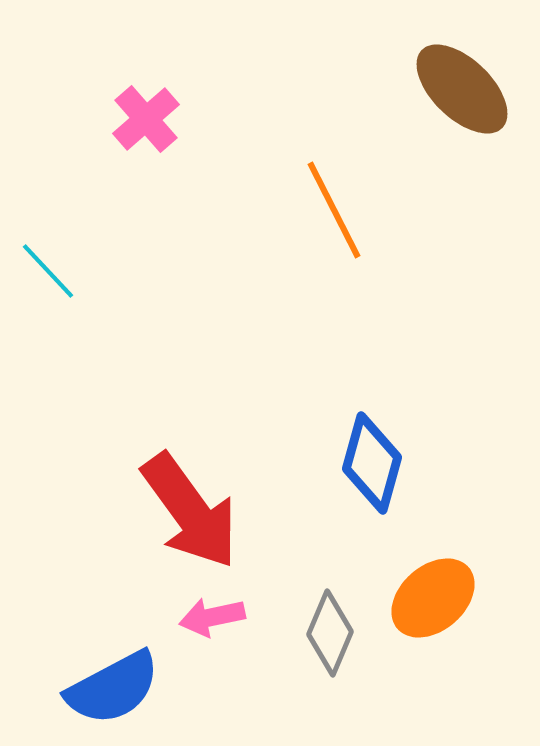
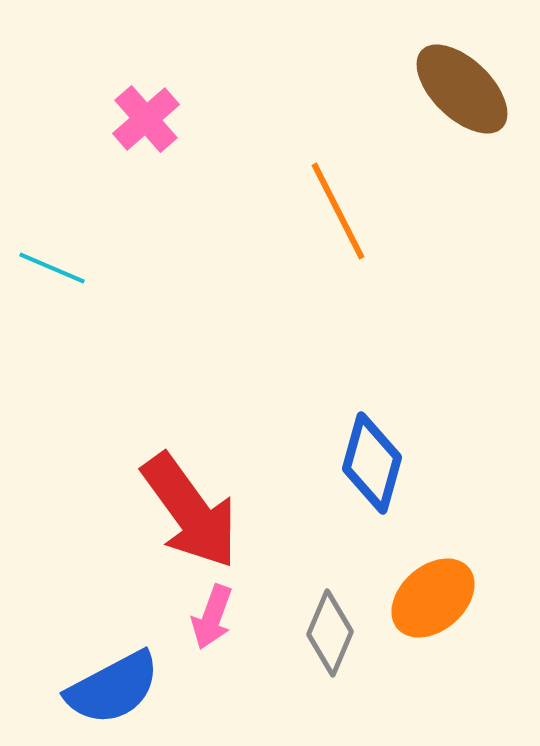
orange line: moved 4 px right, 1 px down
cyan line: moved 4 px right, 3 px up; rotated 24 degrees counterclockwise
pink arrow: rotated 58 degrees counterclockwise
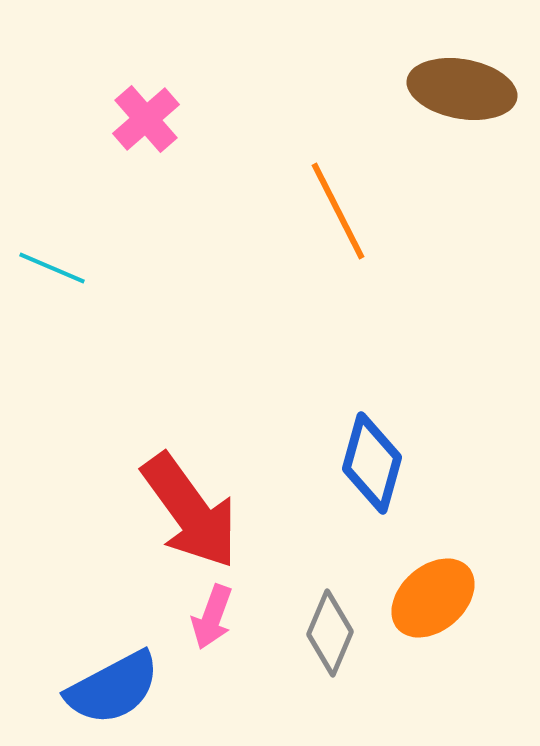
brown ellipse: rotated 34 degrees counterclockwise
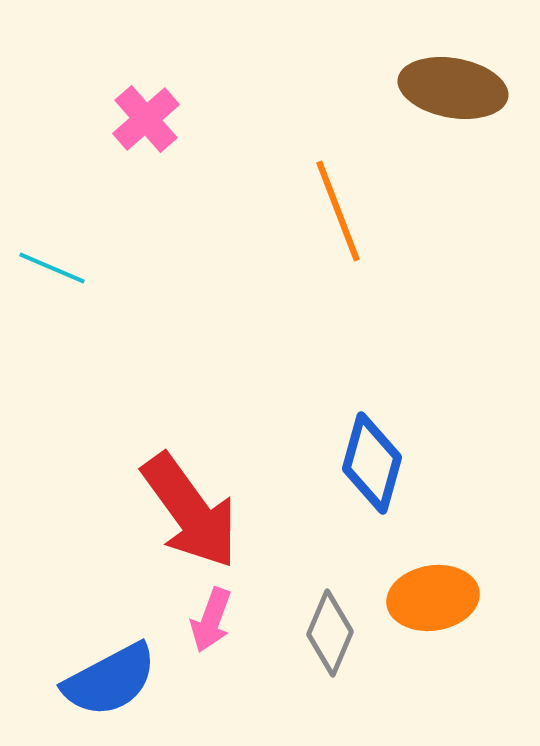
brown ellipse: moved 9 px left, 1 px up
orange line: rotated 6 degrees clockwise
orange ellipse: rotated 32 degrees clockwise
pink arrow: moved 1 px left, 3 px down
blue semicircle: moved 3 px left, 8 px up
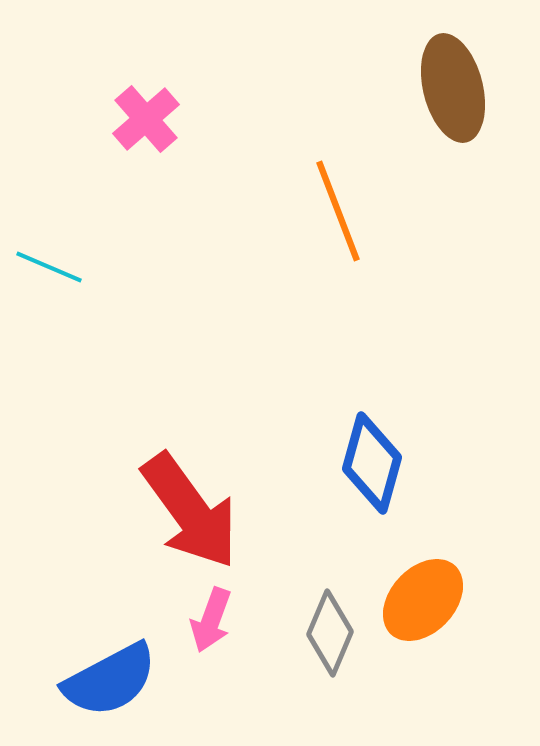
brown ellipse: rotated 66 degrees clockwise
cyan line: moved 3 px left, 1 px up
orange ellipse: moved 10 px left, 2 px down; rotated 38 degrees counterclockwise
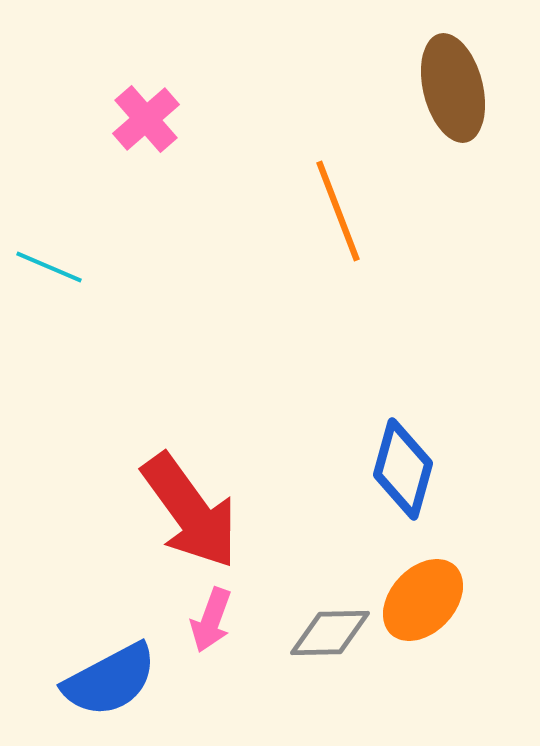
blue diamond: moved 31 px right, 6 px down
gray diamond: rotated 66 degrees clockwise
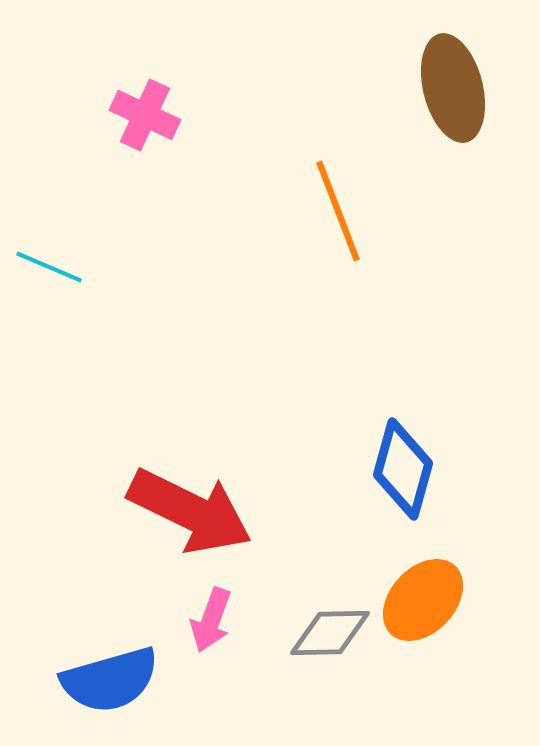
pink cross: moved 1 px left, 4 px up; rotated 24 degrees counterclockwise
red arrow: rotated 28 degrees counterclockwise
blue semicircle: rotated 12 degrees clockwise
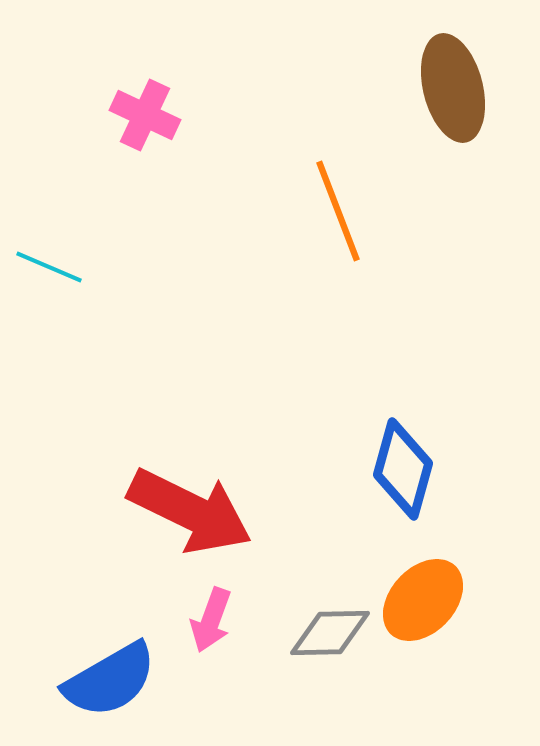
blue semicircle: rotated 14 degrees counterclockwise
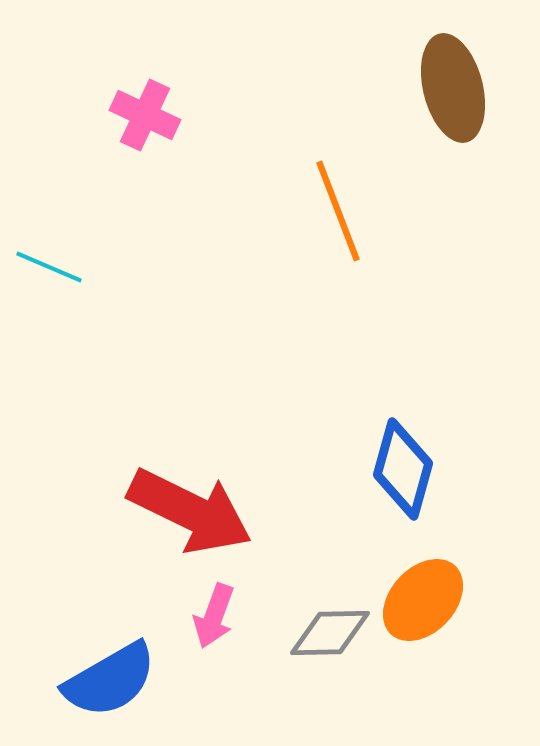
pink arrow: moved 3 px right, 4 px up
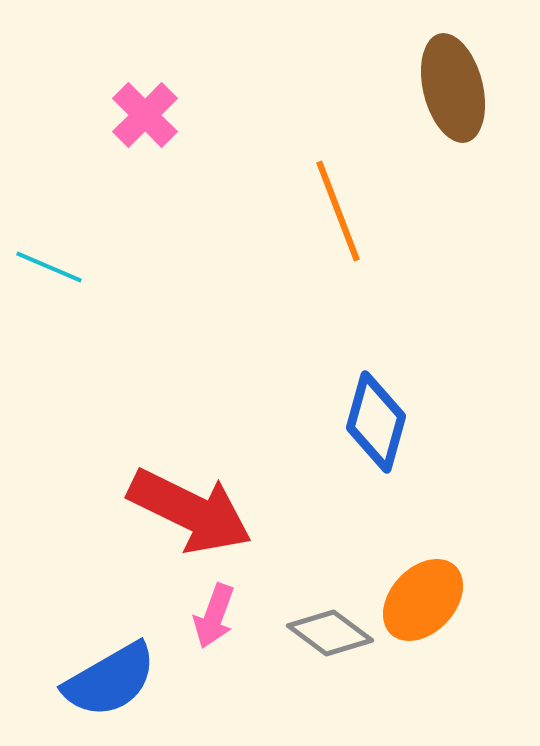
pink cross: rotated 20 degrees clockwise
blue diamond: moved 27 px left, 47 px up
gray diamond: rotated 38 degrees clockwise
